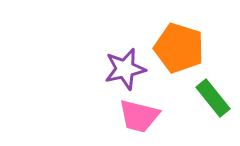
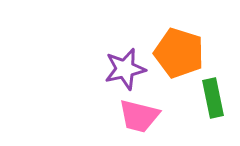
orange pentagon: moved 5 px down
green rectangle: rotated 27 degrees clockwise
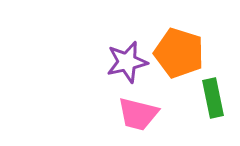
purple star: moved 2 px right, 7 px up
pink trapezoid: moved 1 px left, 2 px up
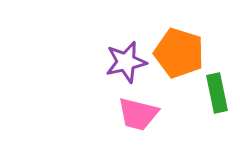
purple star: moved 1 px left
green rectangle: moved 4 px right, 5 px up
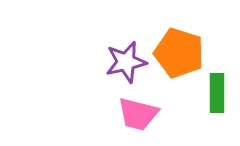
green rectangle: rotated 12 degrees clockwise
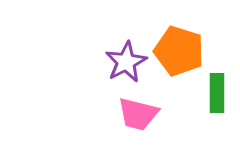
orange pentagon: moved 2 px up
purple star: rotated 15 degrees counterclockwise
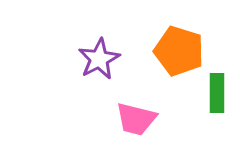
purple star: moved 27 px left, 3 px up
pink trapezoid: moved 2 px left, 5 px down
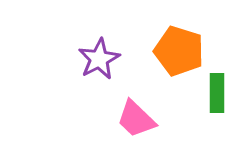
pink trapezoid: rotated 30 degrees clockwise
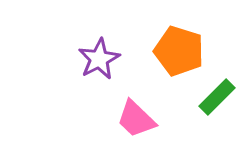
green rectangle: moved 4 px down; rotated 45 degrees clockwise
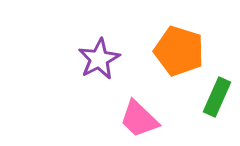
green rectangle: rotated 21 degrees counterclockwise
pink trapezoid: moved 3 px right
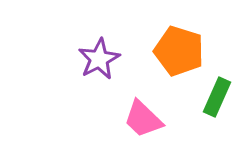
pink trapezoid: moved 4 px right
